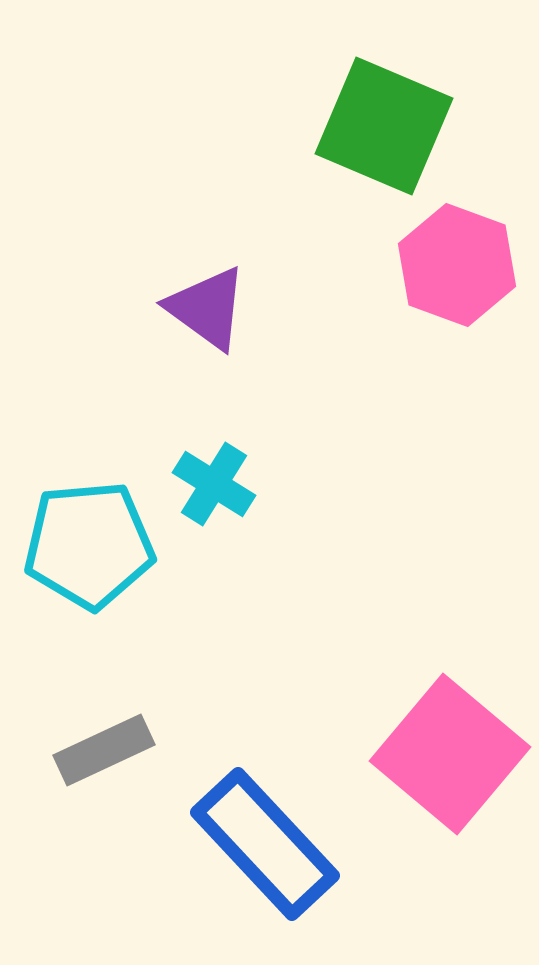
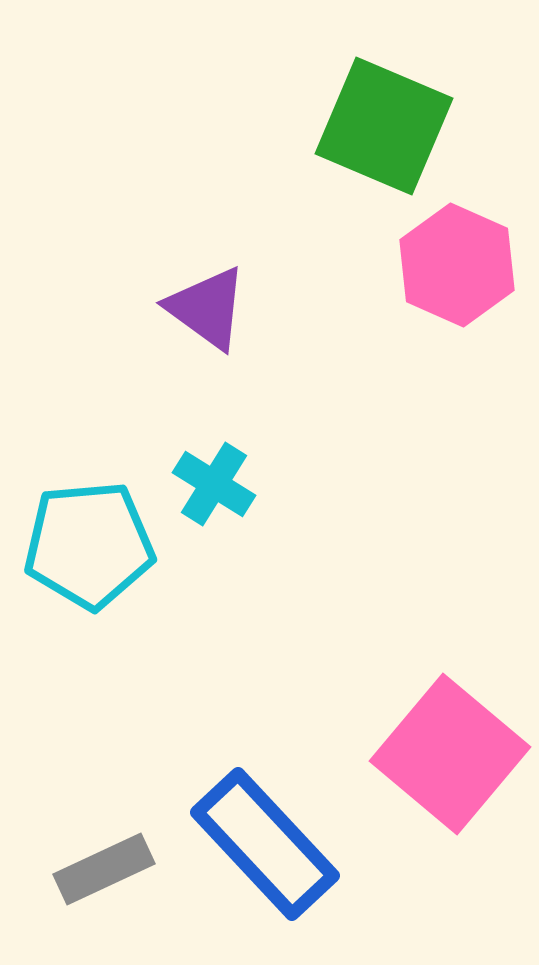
pink hexagon: rotated 4 degrees clockwise
gray rectangle: moved 119 px down
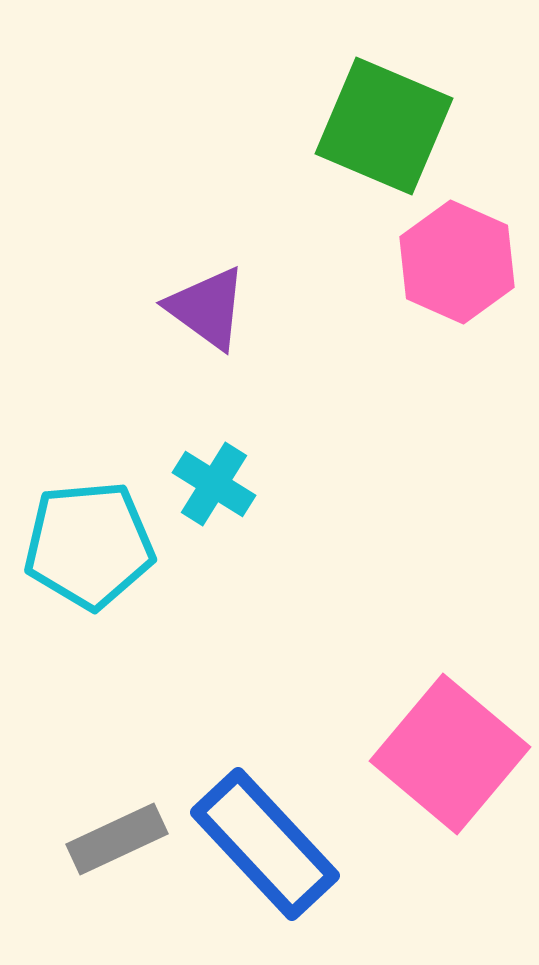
pink hexagon: moved 3 px up
gray rectangle: moved 13 px right, 30 px up
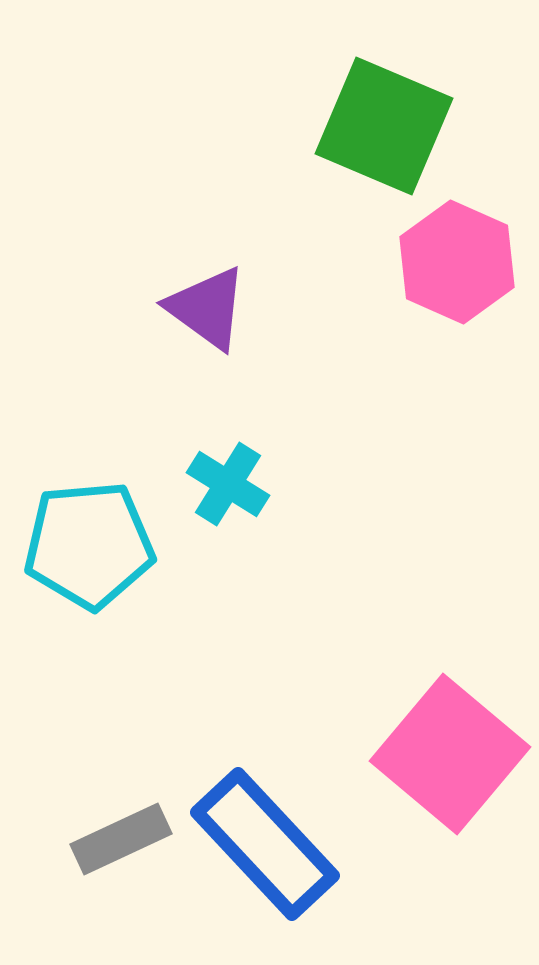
cyan cross: moved 14 px right
gray rectangle: moved 4 px right
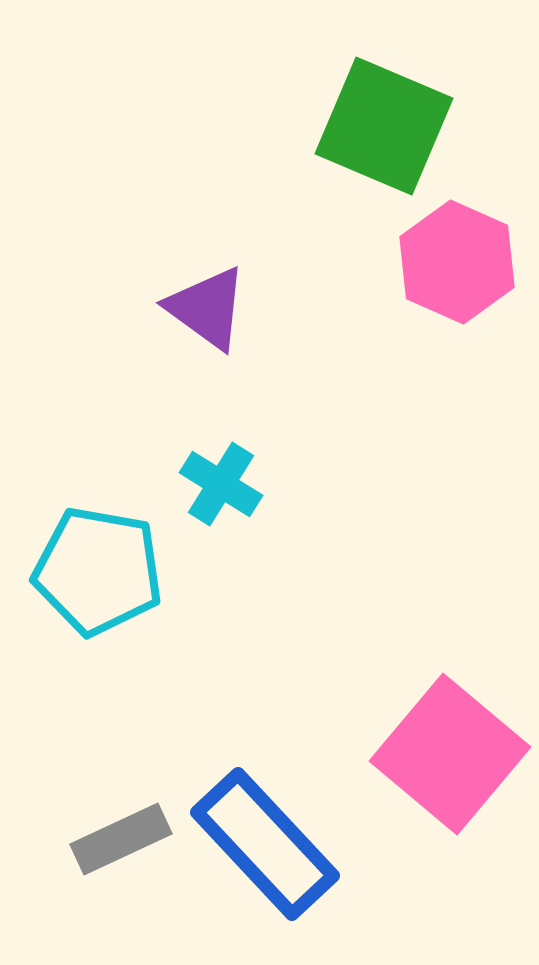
cyan cross: moved 7 px left
cyan pentagon: moved 9 px right, 26 px down; rotated 15 degrees clockwise
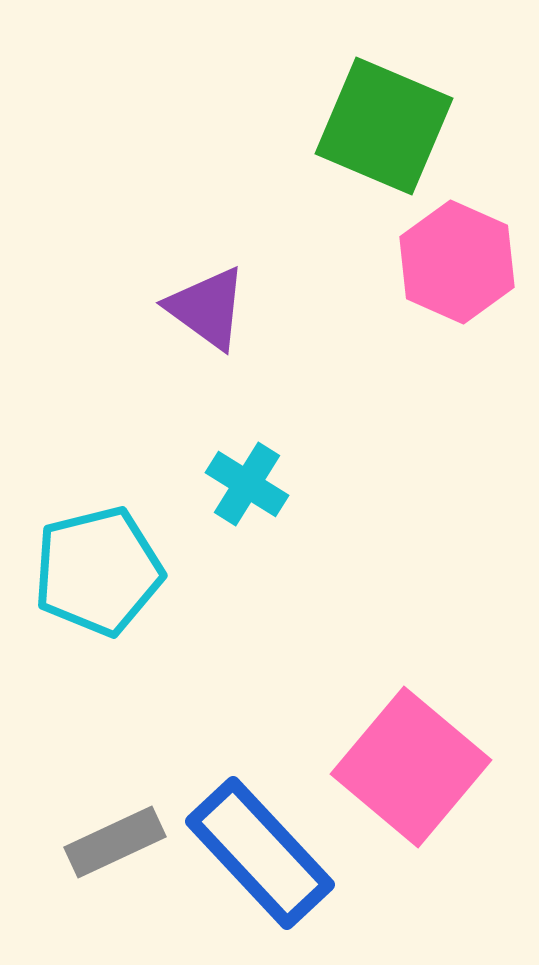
cyan cross: moved 26 px right
cyan pentagon: rotated 24 degrees counterclockwise
pink square: moved 39 px left, 13 px down
gray rectangle: moved 6 px left, 3 px down
blue rectangle: moved 5 px left, 9 px down
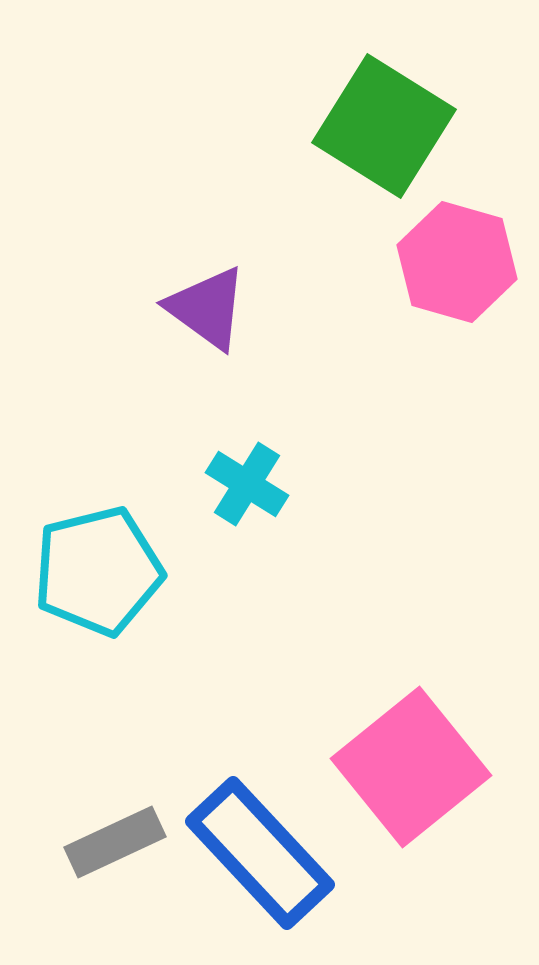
green square: rotated 9 degrees clockwise
pink hexagon: rotated 8 degrees counterclockwise
pink square: rotated 11 degrees clockwise
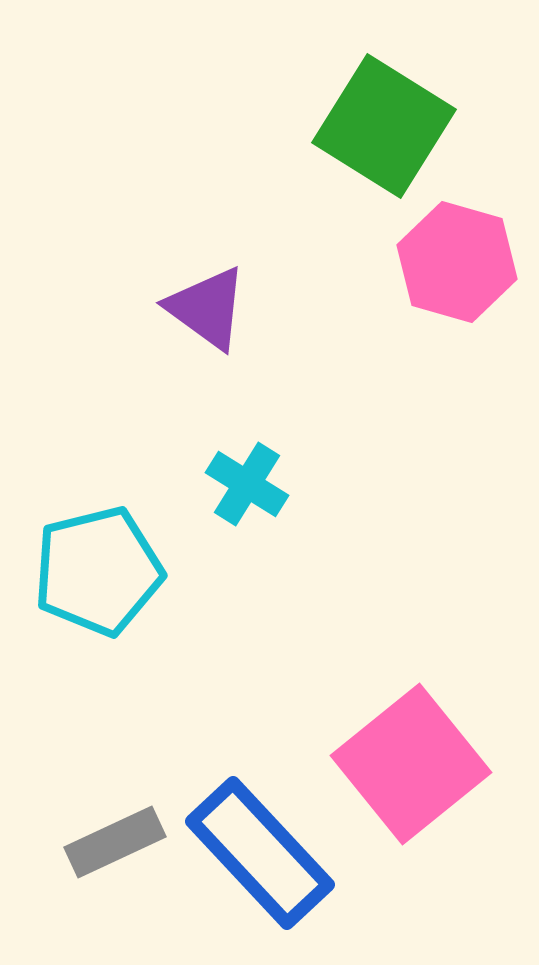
pink square: moved 3 px up
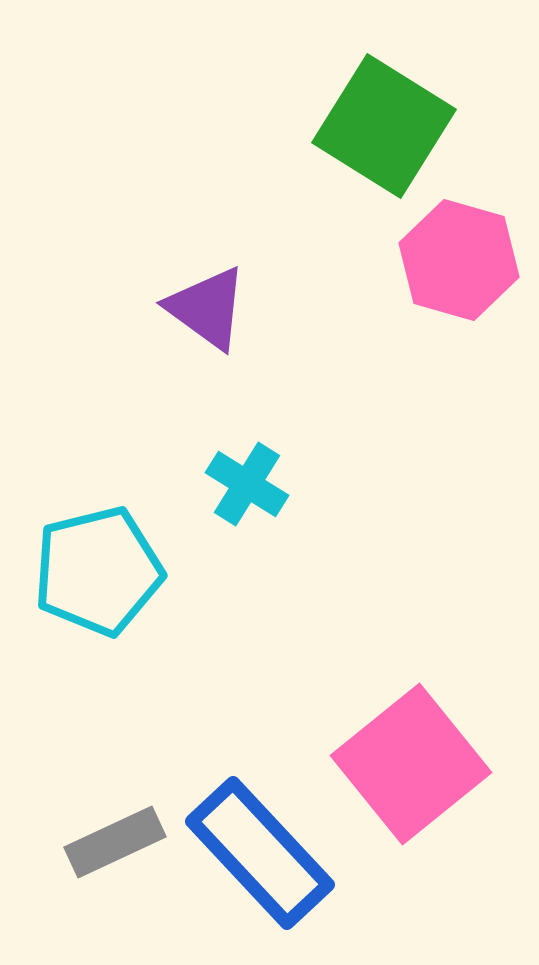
pink hexagon: moved 2 px right, 2 px up
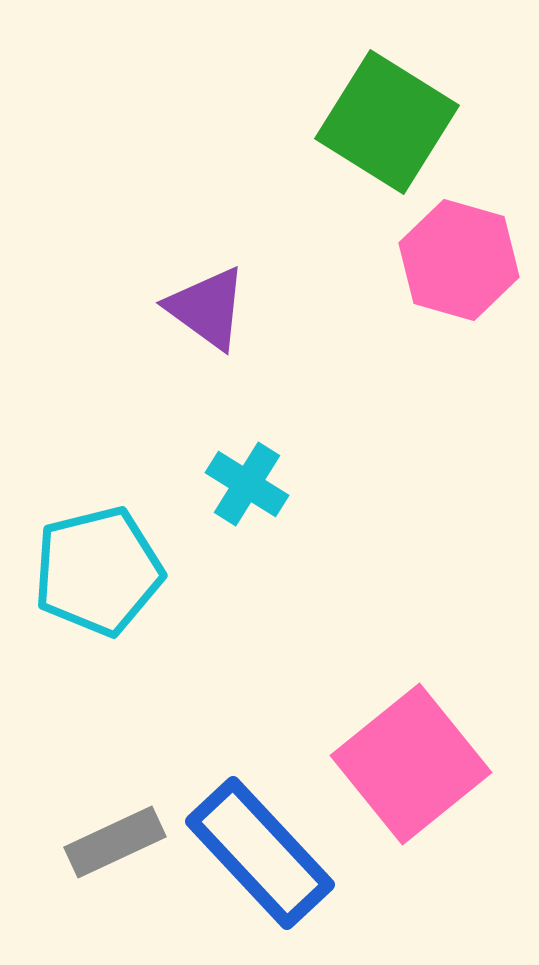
green square: moved 3 px right, 4 px up
